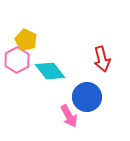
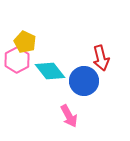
yellow pentagon: moved 1 px left, 2 px down
red arrow: moved 1 px left, 1 px up
blue circle: moved 3 px left, 16 px up
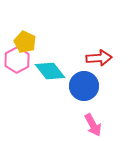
red arrow: moved 2 px left; rotated 80 degrees counterclockwise
blue circle: moved 5 px down
pink arrow: moved 24 px right, 9 px down
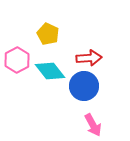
yellow pentagon: moved 23 px right, 8 px up
red arrow: moved 10 px left
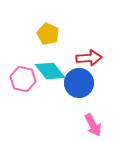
pink hexagon: moved 6 px right, 19 px down; rotated 20 degrees counterclockwise
blue circle: moved 5 px left, 3 px up
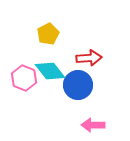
yellow pentagon: rotated 20 degrees clockwise
pink hexagon: moved 1 px right, 1 px up; rotated 10 degrees clockwise
blue circle: moved 1 px left, 2 px down
pink arrow: rotated 120 degrees clockwise
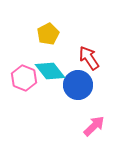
red arrow: rotated 120 degrees counterclockwise
pink arrow: moved 1 px right, 1 px down; rotated 135 degrees clockwise
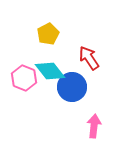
blue circle: moved 6 px left, 2 px down
pink arrow: rotated 40 degrees counterclockwise
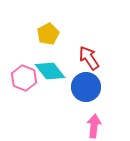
blue circle: moved 14 px right
